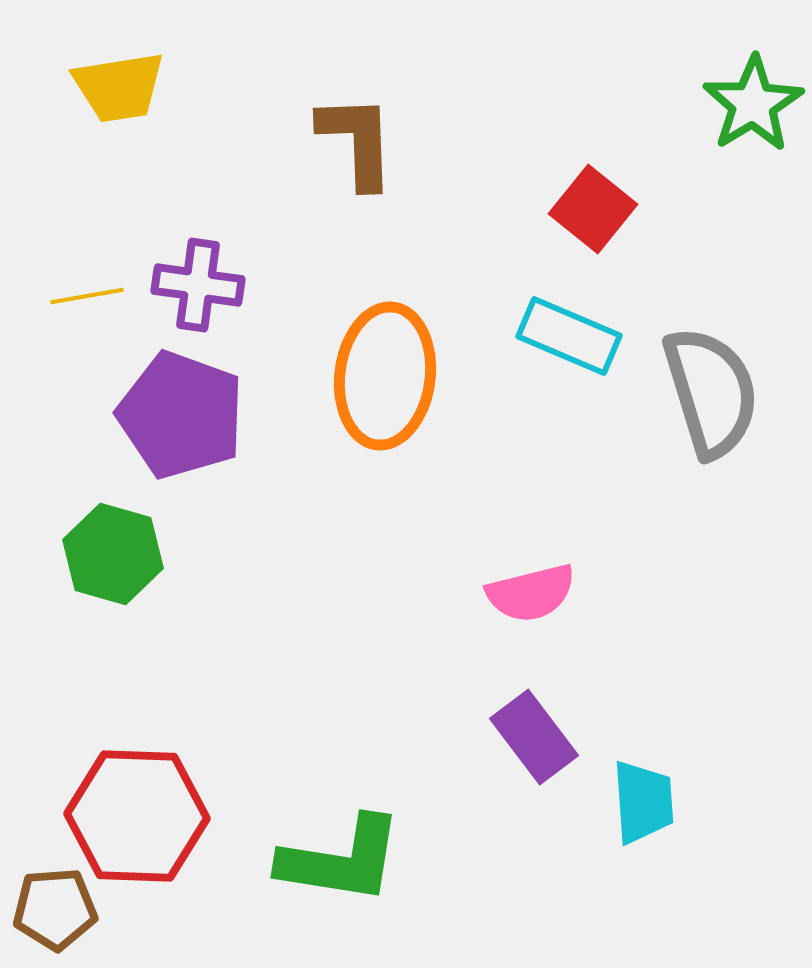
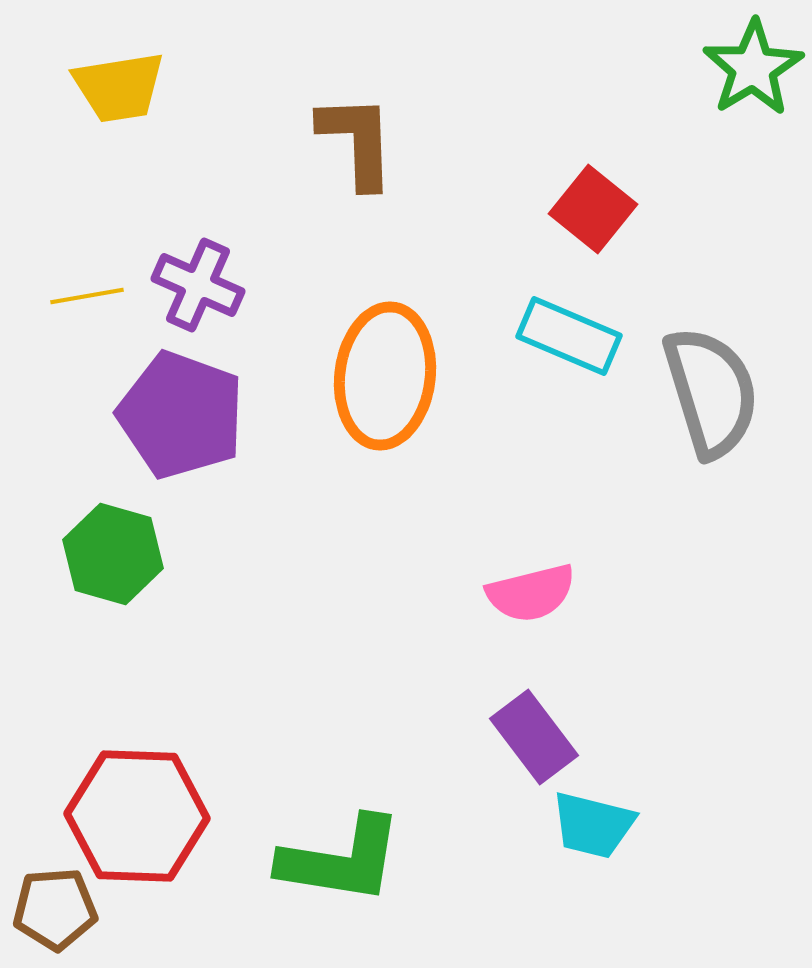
green star: moved 36 px up
purple cross: rotated 16 degrees clockwise
cyan trapezoid: moved 50 px left, 23 px down; rotated 108 degrees clockwise
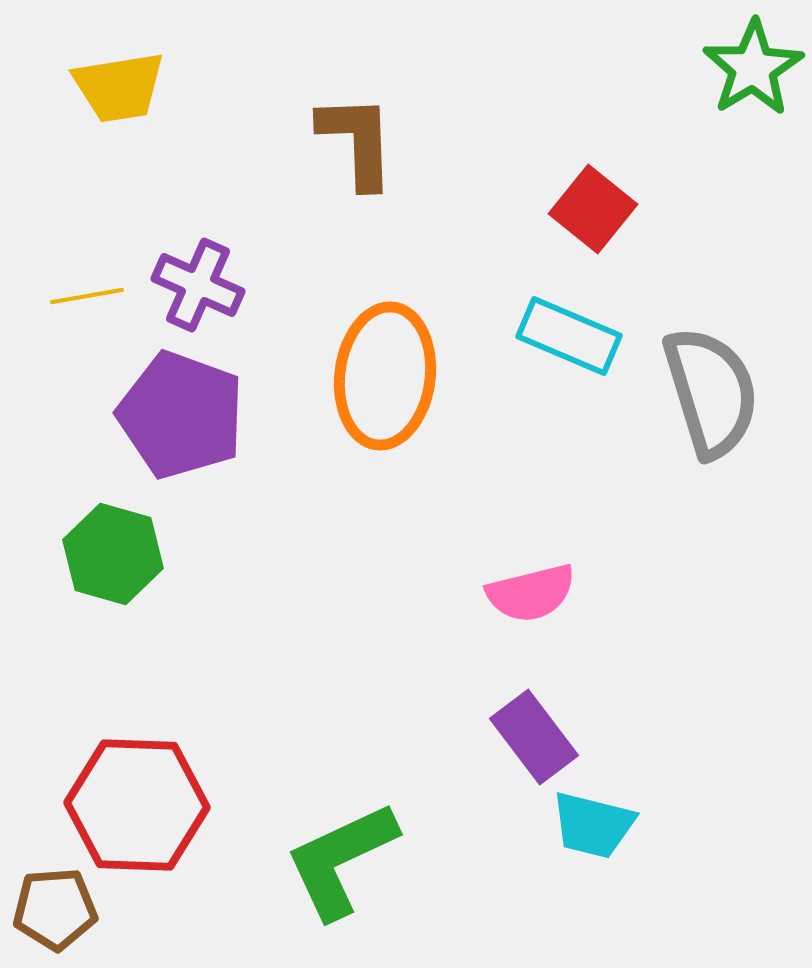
red hexagon: moved 11 px up
green L-shape: rotated 146 degrees clockwise
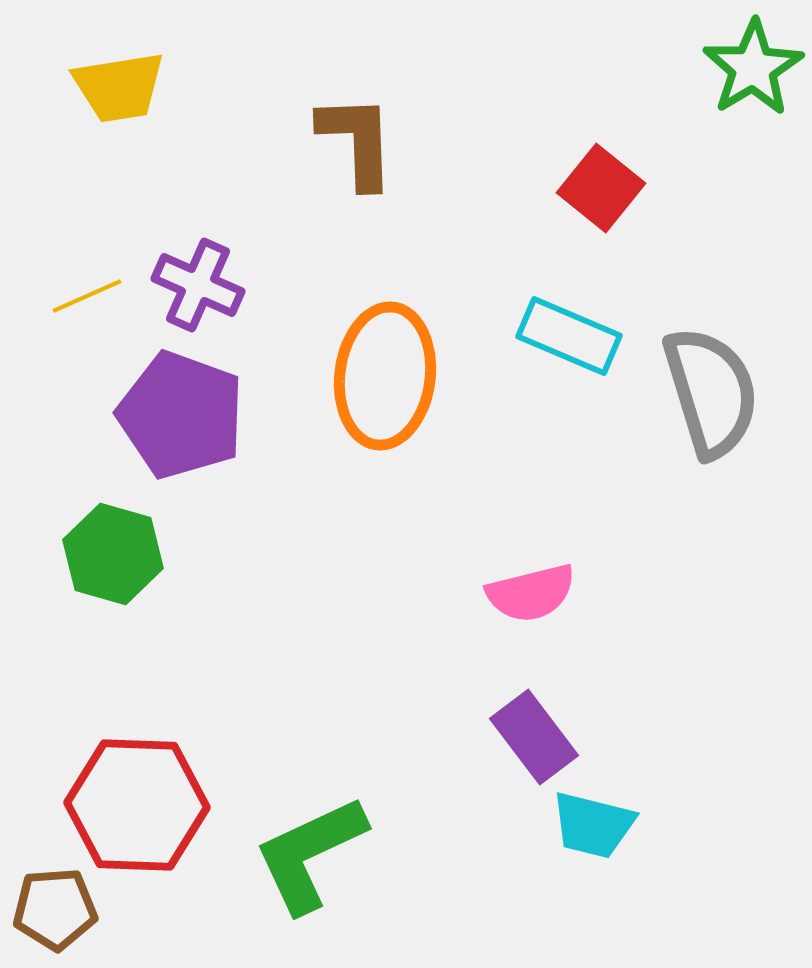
red square: moved 8 px right, 21 px up
yellow line: rotated 14 degrees counterclockwise
green L-shape: moved 31 px left, 6 px up
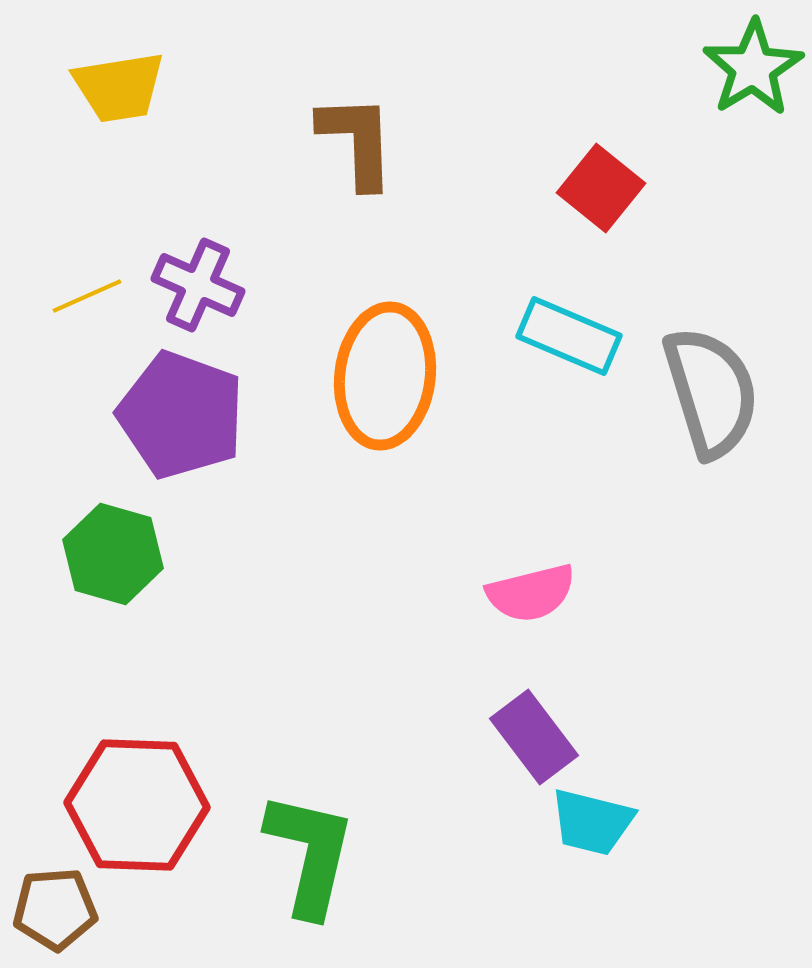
cyan trapezoid: moved 1 px left, 3 px up
green L-shape: rotated 128 degrees clockwise
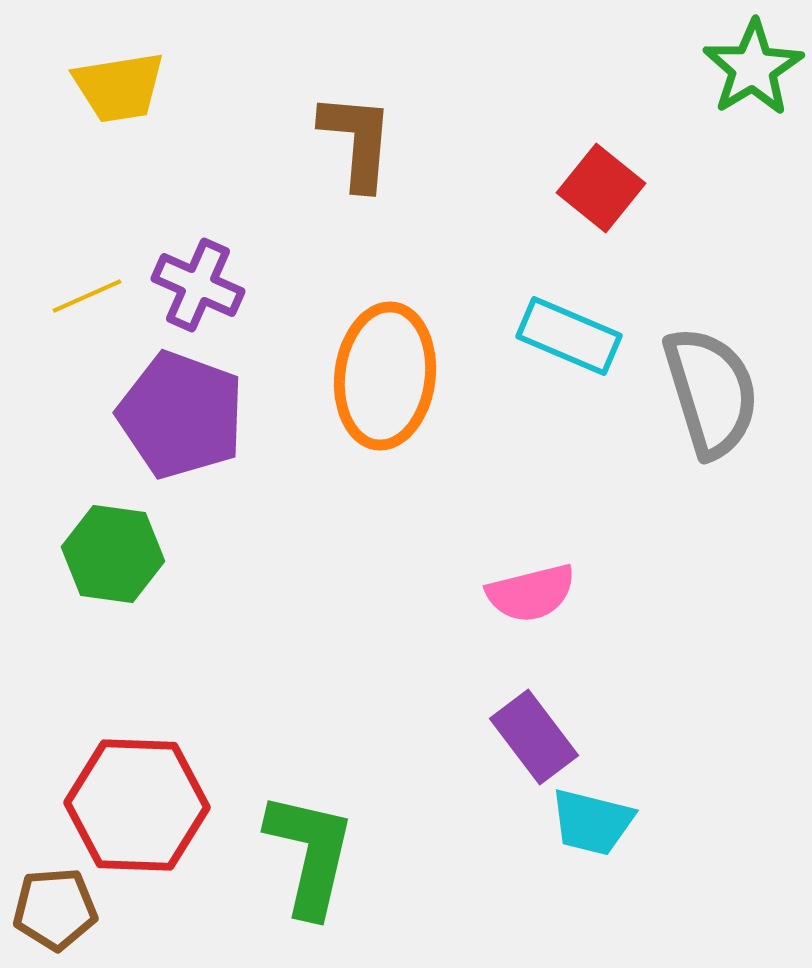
brown L-shape: rotated 7 degrees clockwise
green hexagon: rotated 8 degrees counterclockwise
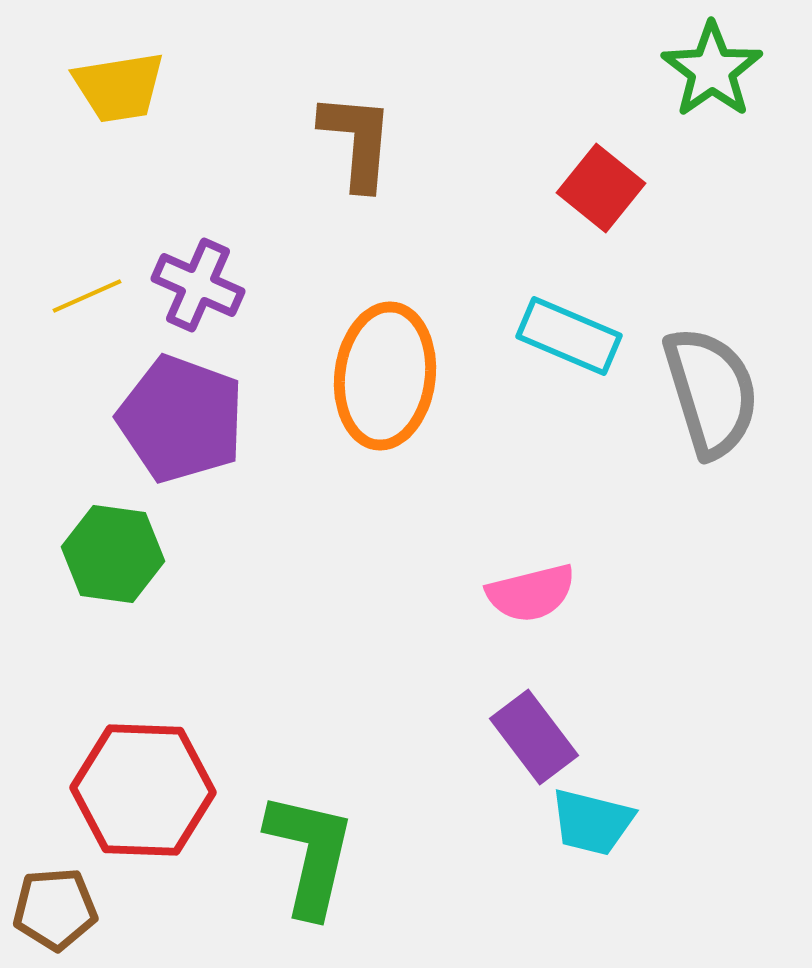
green star: moved 41 px left, 2 px down; rotated 4 degrees counterclockwise
purple pentagon: moved 4 px down
red hexagon: moved 6 px right, 15 px up
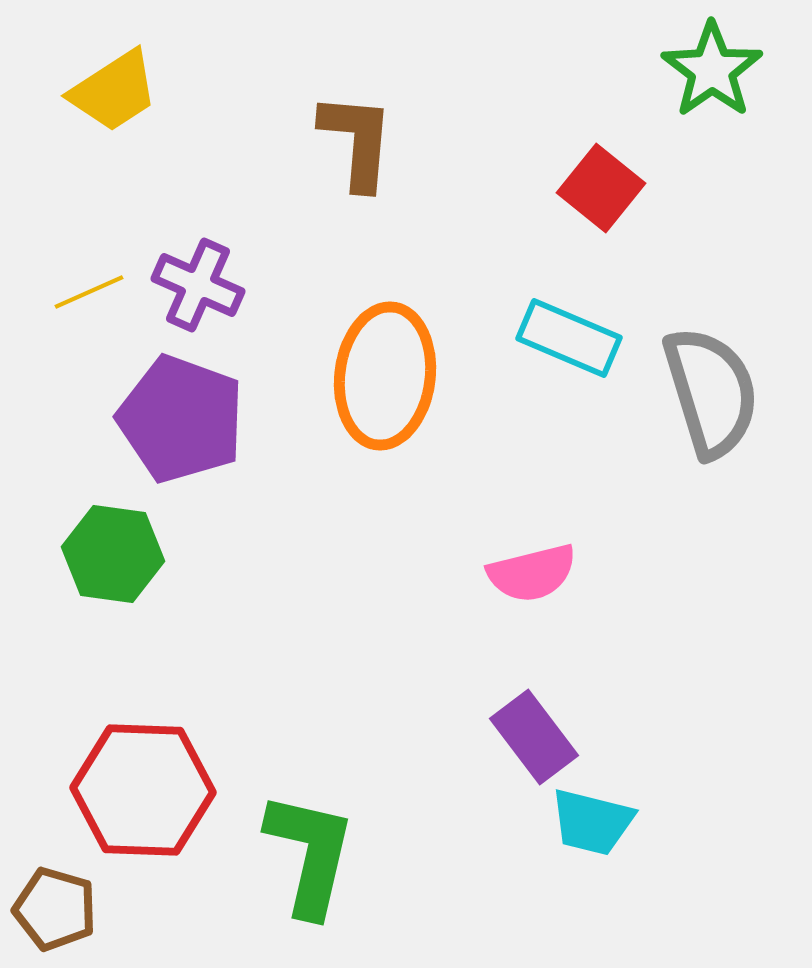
yellow trapezoid: moved 5 px left, 4 px down; rotated 24 degrees counterclockwise
yellow line: moved 2 px right, 4 px up
cyan rectangle: moved 2 px down
pink semicircle: moved 1 px right, 20 px up
brown pentagon: rotated 20 degrees clockwise
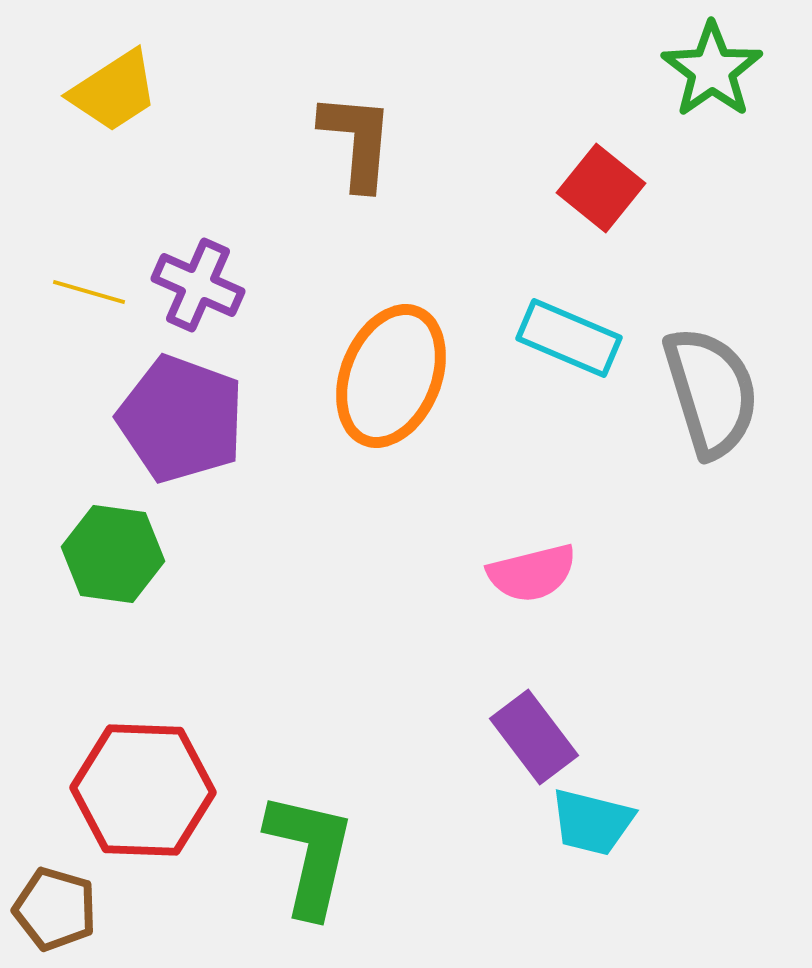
yellow line: rotated 40 degrees clockwise
orange ellipse: moved 6 px right; rotated 15 degrees clockwise
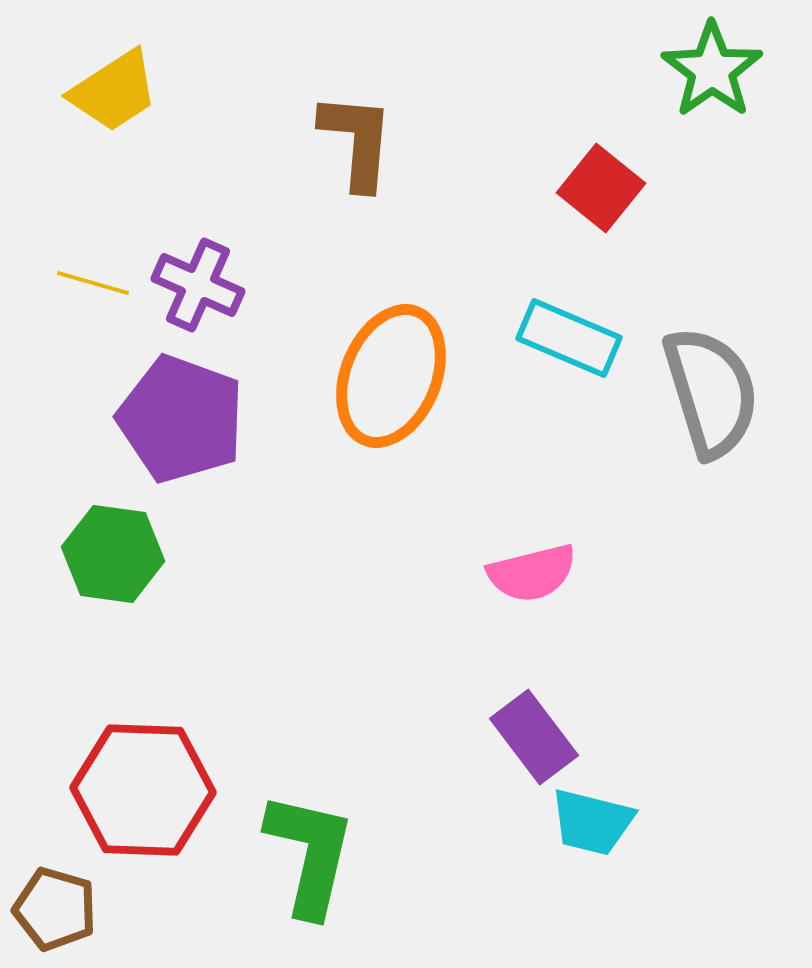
yellow line: moved 4 px right, 9 px up
